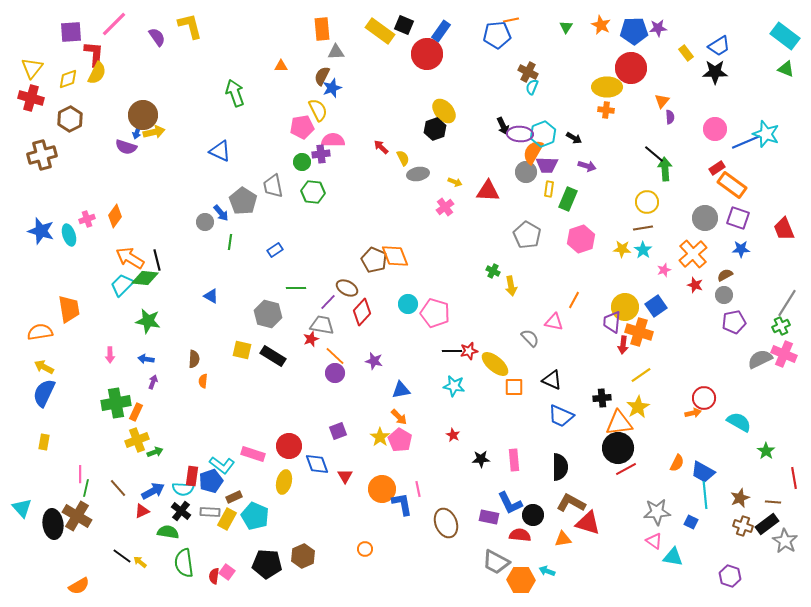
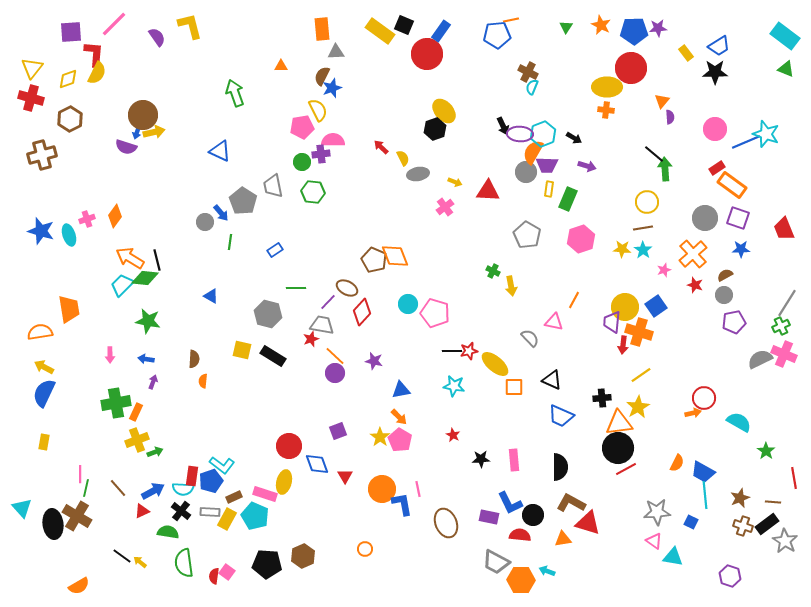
pink rectangle at (253, 454): moved 12 px right, 40 px down
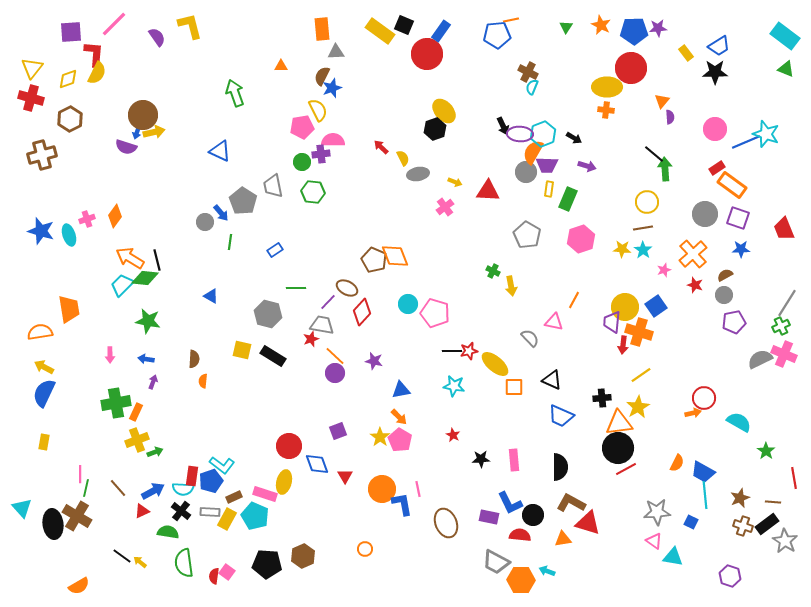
gray circle at (705, 218): moved 4 px up
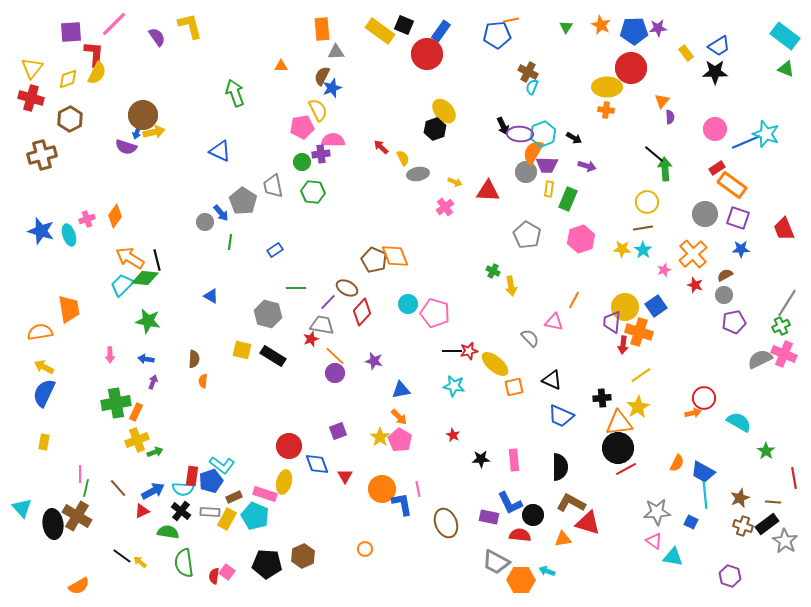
orange square at (514, 387): rotated 12 degrees counterclockwise
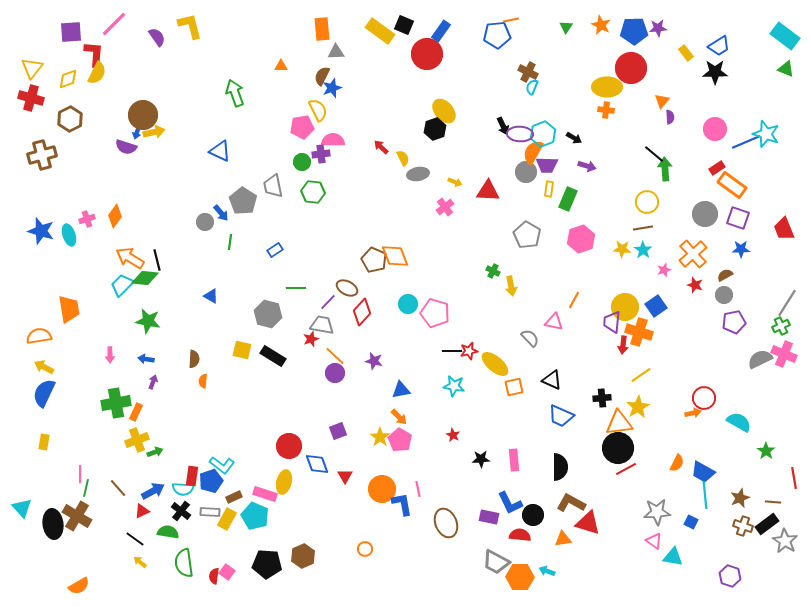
orange semicircle at (40, 332): moved 1 px left, 4 px down
black line at (122, 556): moved 13 px right, 17 px up
orange hexagon at (521, 580): moved 1 px left, 3 px up
